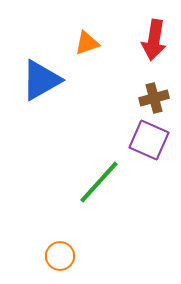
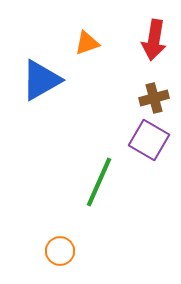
purple square: rotated 6 degrees clockwise
green line: rotated 18 degrees counterclockwise
orange circle: moved 5 px up
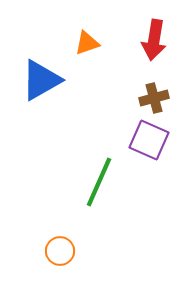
purple square: rotated 6 degrees counterclockwise
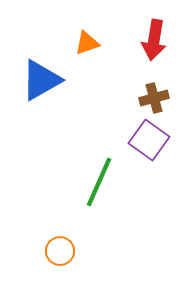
purple square: rotated 12 degrees clockwise
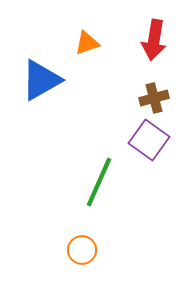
orange circle: moved 22 px right, 1 px up
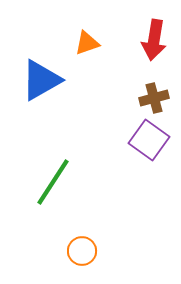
green line: moved 46 px left; rotated 9 degrees clockwise
orange circle: moved 1 px down
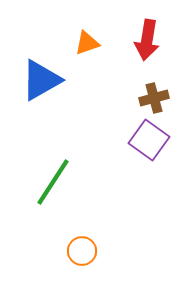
red arrow: moved 7 px left
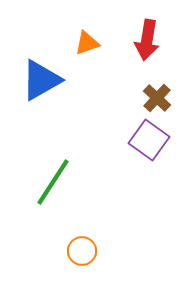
brown cross: moved 3 px right; rotated 32 degrees counterclockwise
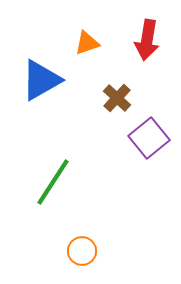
brown cross: moved 40 px left
purple square: moved 2 px up; rotated 15 degrees clockwise
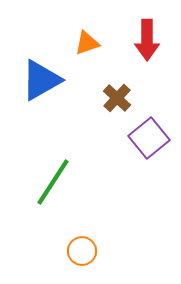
red arrow: rotated 9 degrees counterclockwise
